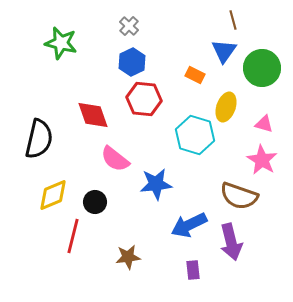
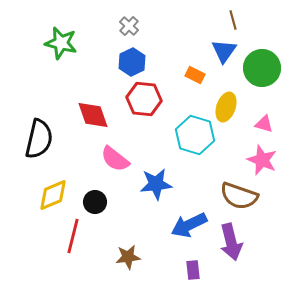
pink star: rotated 8 degrees counterclockwise
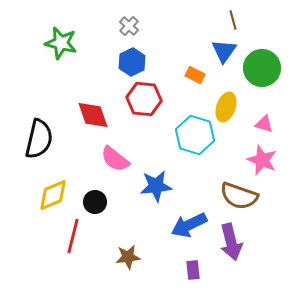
blue star: moved 2 px down
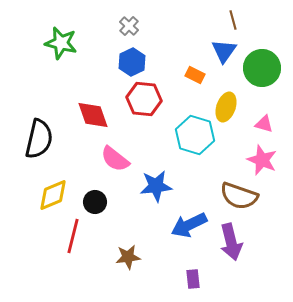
purple rectangle: moved 9 px down
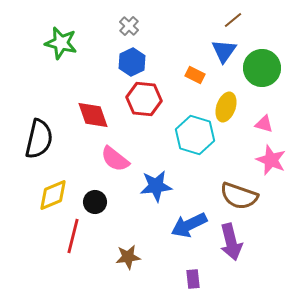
brown line: rotated 66 degrees clockwise
pink star: moved 9 px right
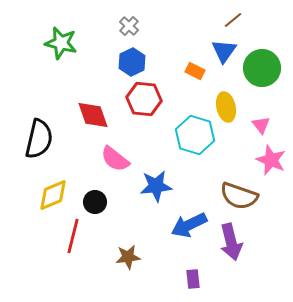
orange rectangle: moved 4 px up
yellow ellipse: rotated 32 degrees counterclockwise
pink triangle: moved 3 px left, 1 px down; rotated 36 degrees clockwise
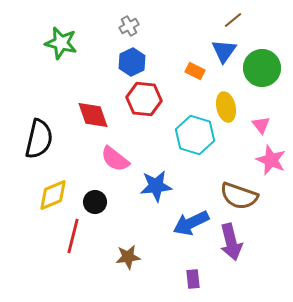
gray cross: rotated 18 degrees clockwise
blue arrow: moved 2 px right, 2 px up
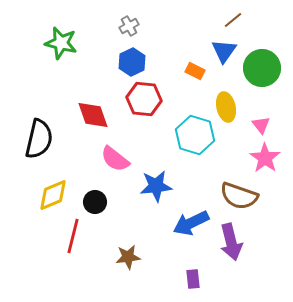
pink star: moved 6 px left, 2 px up; rotated 12 degrees clockwise
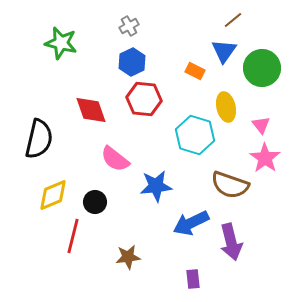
red diamond: moved 2 px left, 5 px up
brown semicircle: moved 9 px left, 11 px up
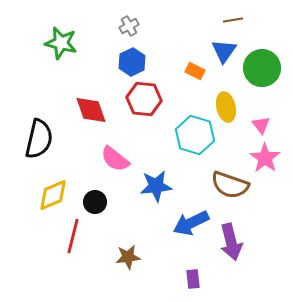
brown line: rotated 30 degrees clockwise
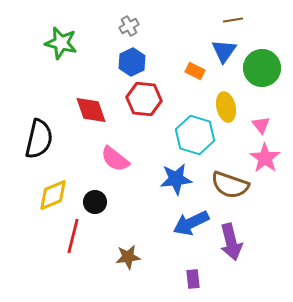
blue star: moved 20 px right, 7 px up
